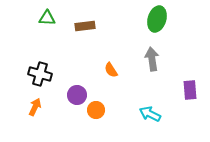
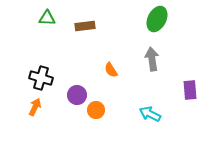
green ellipse: rotated 10 degrees clockwise
black cross: moved 1 px right, 4 px down
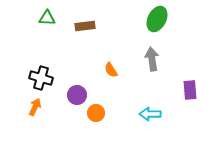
orange circle: moved 3 px down
cyan arrow: rotated 25 degrees counterclockwise
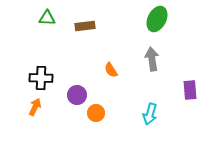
black cross: rotated 15 degrees counterclockwise
cyan arrow: rotated 75 degrees counterclockwise
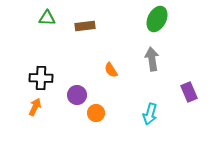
purple rectangle: moved 1 px left, 2 px down; rotated 18 degrees counterclockwise
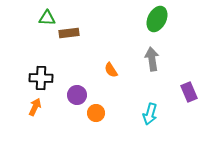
brown rectangle: moved 16 px left, 7 px down
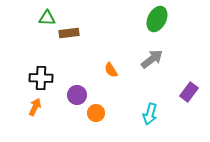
gray arrow: rotated 60 degrees clockwise
purple rectangle: rotated 60 degrees clockwise
